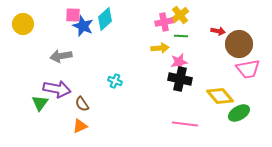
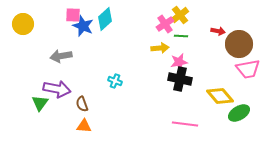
pink cross: moved 1 px right, 2 px down; rotated 24 degrees counterclockwise
brown semicircle: rotated 14 degrees clockwise
orange triangle: moved 4 px right; rotated 28 degrees clockwise
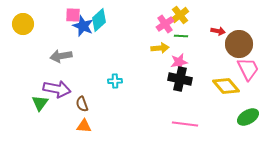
cyan diamond: moved 6 px left, 1 px down
pink trapezoid: rotated 105 degrees counterclockwise
cyan cross: rotated 24 degrees counterclockwise
yellow diamond: moved 6 px right, 10 px up
green ellipse: moved 9 px right, 4 px down
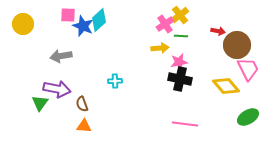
pink square: moved 5 px left
brown circle: moved 2 px left, 1 px down
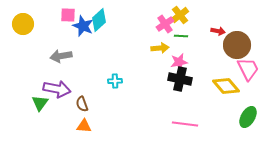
green ellipse: rotated 30 degrees counterclockwise
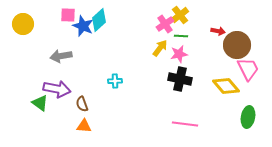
yellow arrow: rotated 48 degrees counterclockwise
pink star: moved 8 px up
green triangle: rotated 30 degrees counterclockwise
green ellipse: rotated 20 degrees counterclockwise
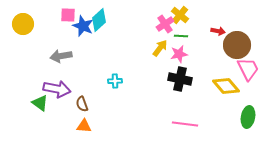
yellow cross: rotated 12 degrees counterclockwise
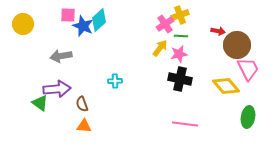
yellow cross: rotated 30 degrees clockwise
purple arrow: rotated 16 degrees counterclockwise
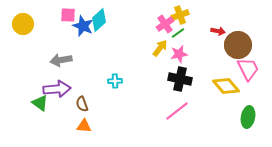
green line: moved 3 px left, 3 px up; rotated 40 degrees counterclockwise
brown circle: moved 1 px right
gray arrow: moved 4 px down
pink line: moved 8 px left, 13 px up; rotated 45 degrees counterclockwise
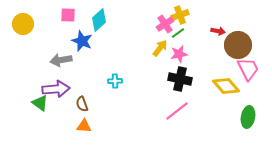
blue star: moved 1 px left, 15 px down
purple arrow: moved 1 px left
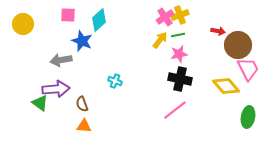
pink cross: moved 7 px up
green line: moved 2 px down; rotated 24 degrees clockwise
yellow arrow: moved 8 px up
cyan cross: rotated 24 degrees clockwise
pink line: moved 2 px left, 1 px up
